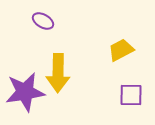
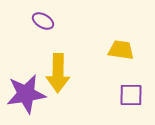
yellow trapezoid: rotated 36 degrees clockwise
purple star: moved 1 px right, 2 px down
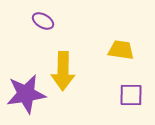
yellow arrow: moved 5 px right, 2 px up
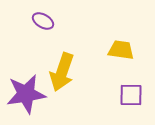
yellow arrow: moved 1 px left, 1 px down; rotated 18 degrees clockwise
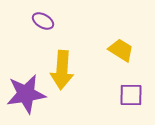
yellow trapezoid: rotated 24 degrees clockwise
yellow arrow: moved 2 px up; rotated 15 degrees counterclockwise
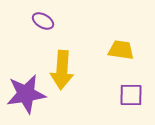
yellow trapezoid: rotated 24 degrees counterclockwise
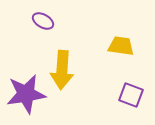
yellow trapezoid: moved 4 px up
purple square: rotated 20 degrees clockwise
